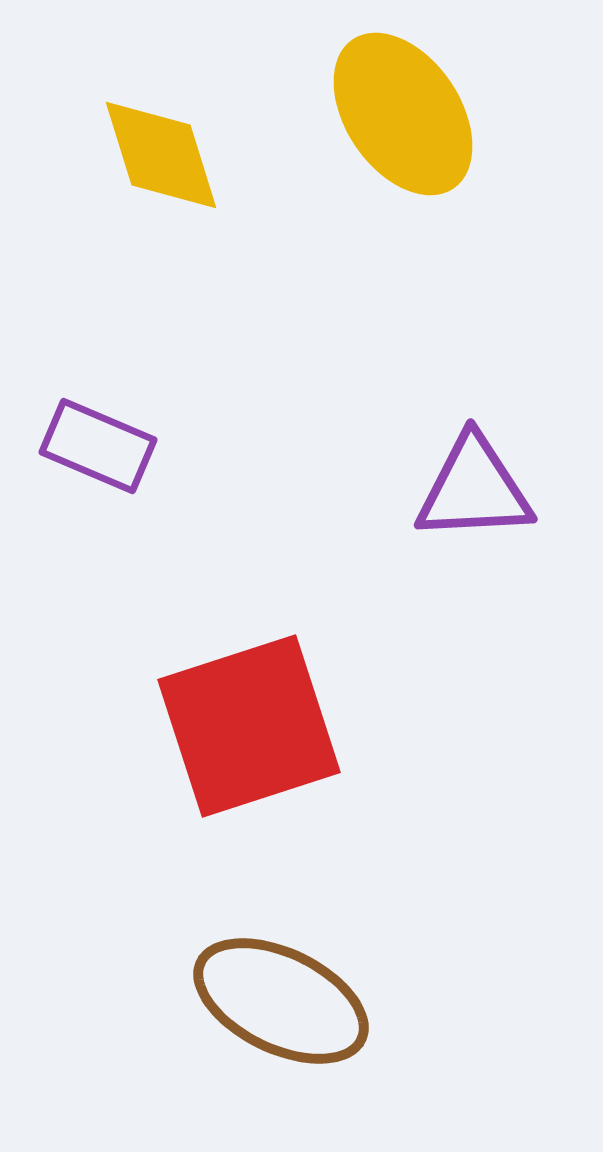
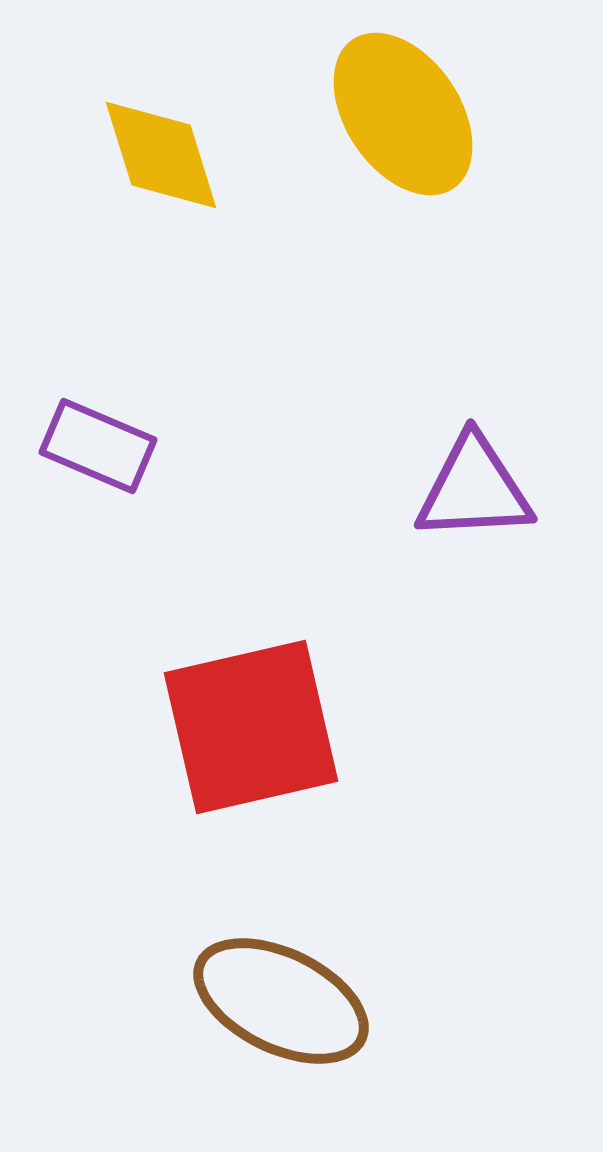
red square: moved 2 px right, 1 px down; rotated 5 degrees clockwise
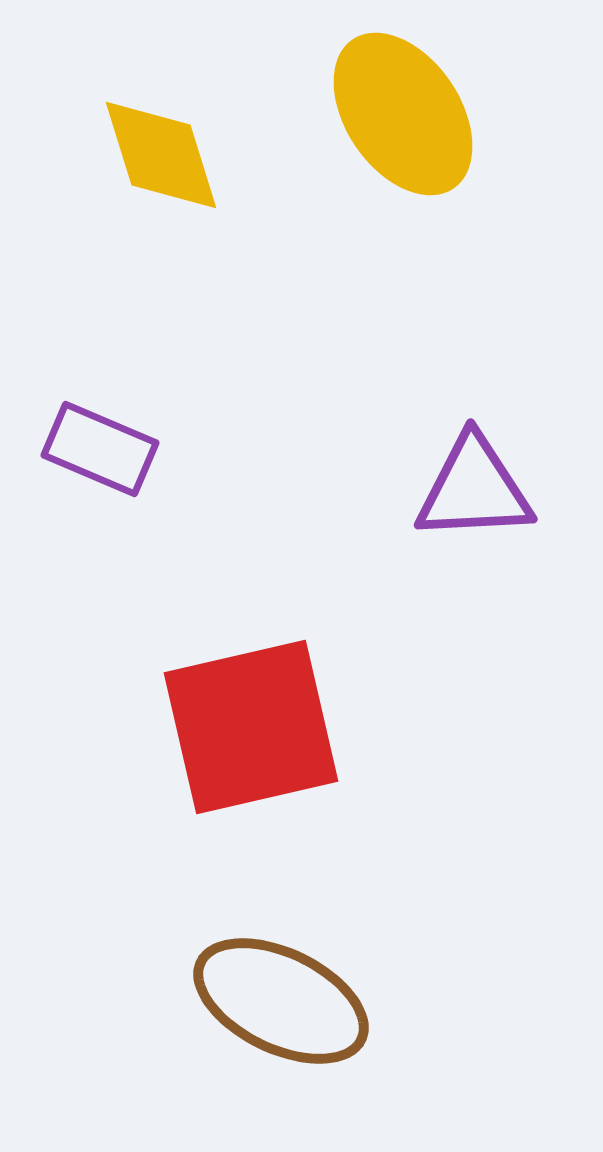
purple rectangle: moved 2 px right, 3 px down
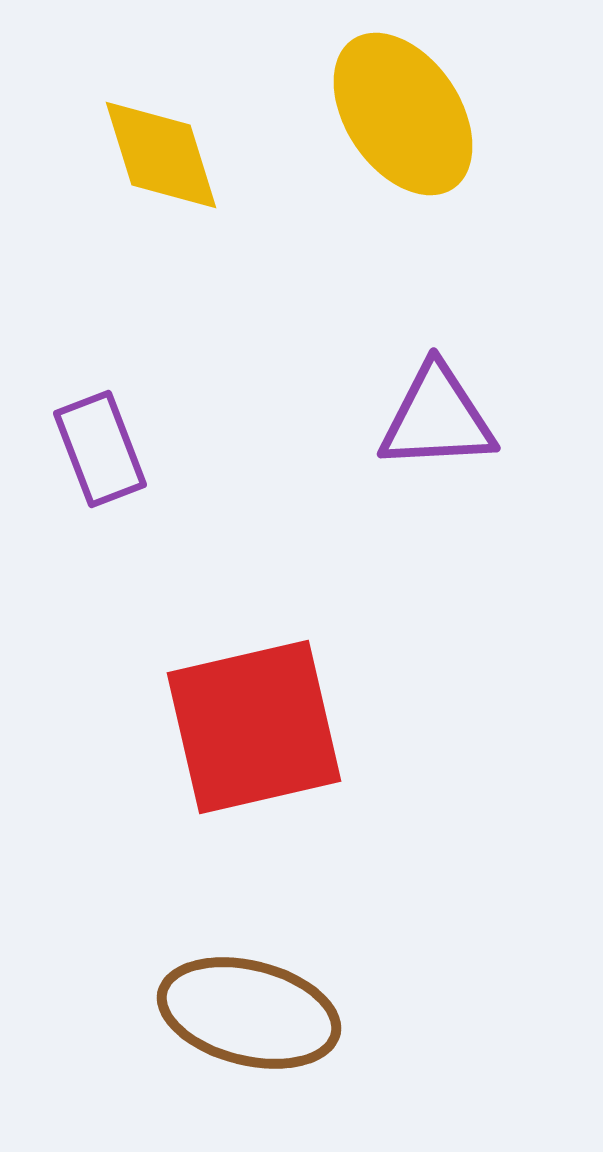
purple rectangle: rotated 46 degrees clockwise
purple triangle: moved 37 px left, 71 px up
red square: moved 3 px right
brown ellipse: moved 32 px left, 12 px down; rotated 12 degrees counterclockwise
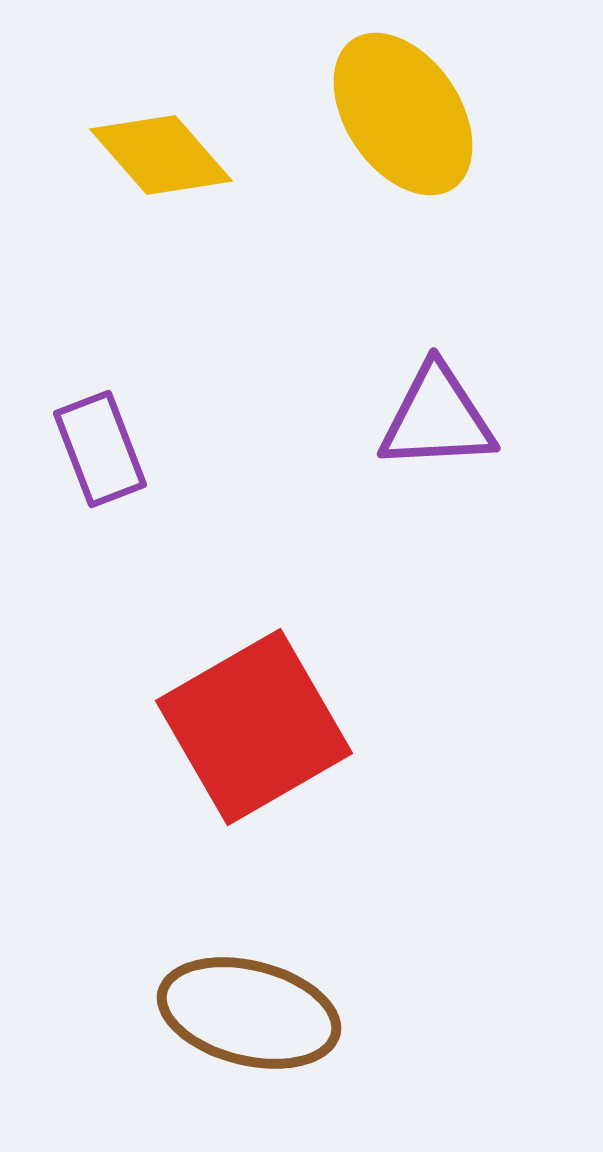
yellow diamond: rotated 24 degrees counterclockwise
red square: rotated 17 degrees counterclockwise
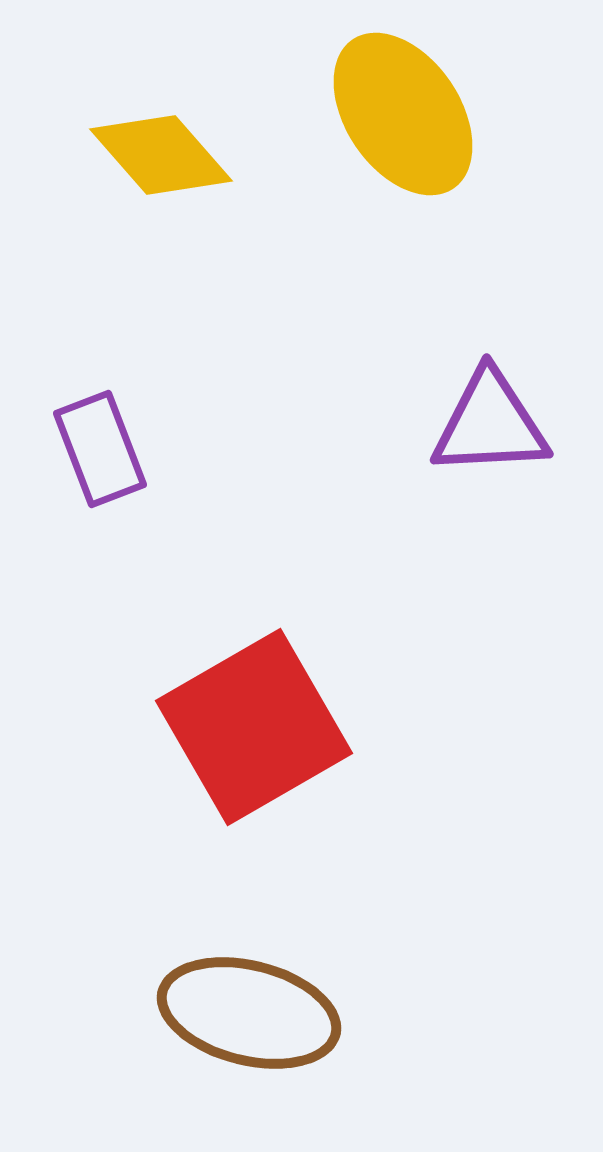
purple triangle: moved 53 px right, 6 px down
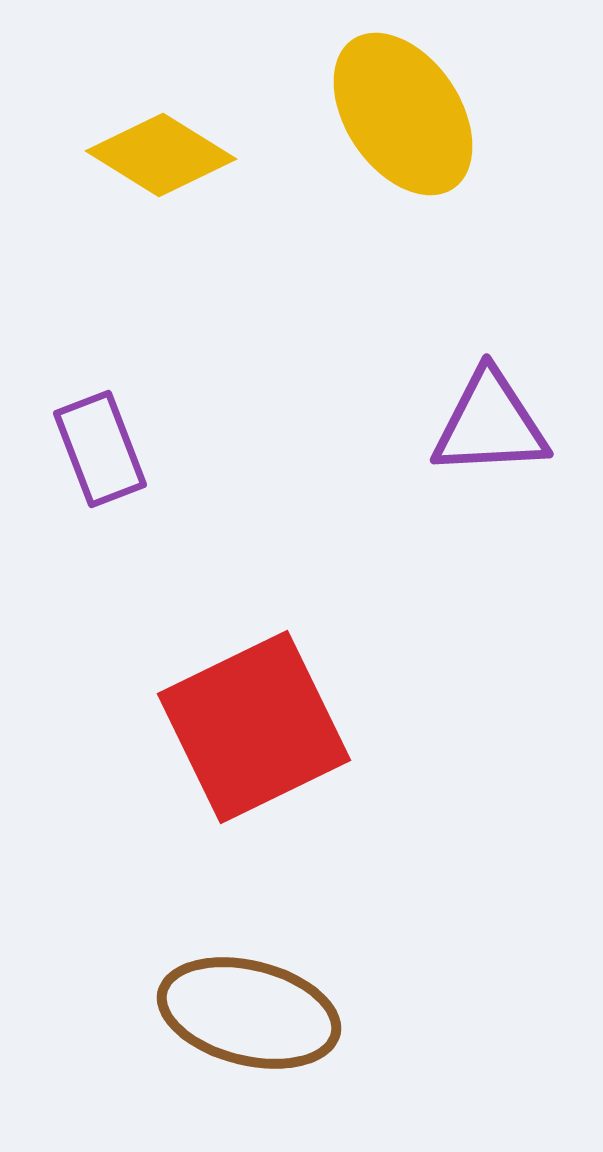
yellow diamond: rotated 17 degrees counterclockwise
red square: rotated 4 degrees clockwise
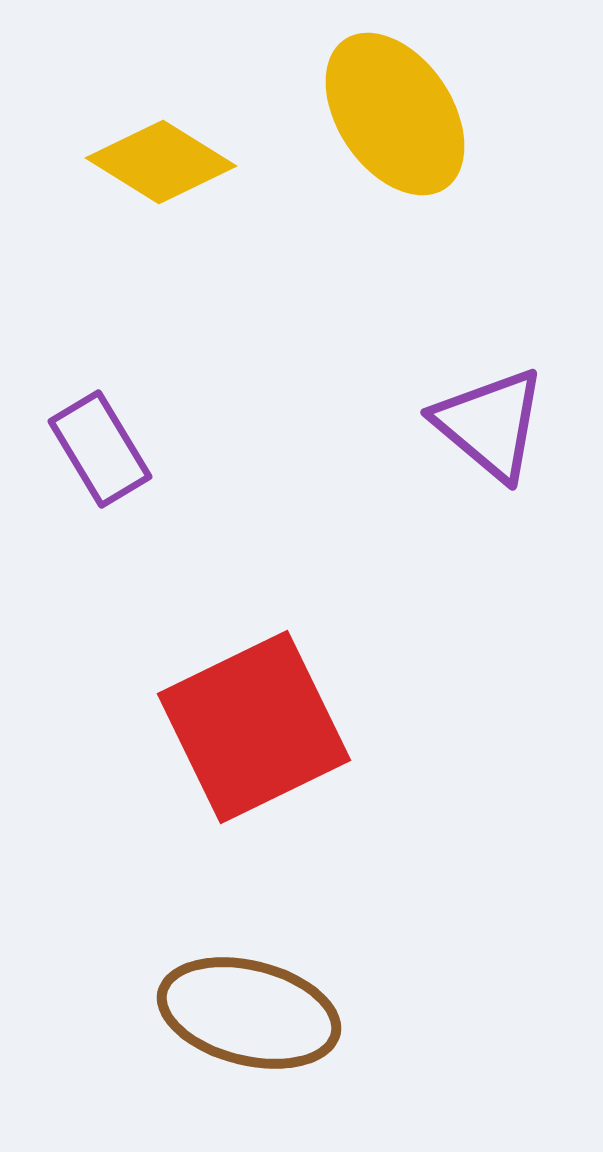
yellow ellipse: moved 8 px left
yellow diamond: moved 7 px down
purple triangle: rotated 43 degrees clockwise
purple rectangle: rotated 10 degrees counterclockwise
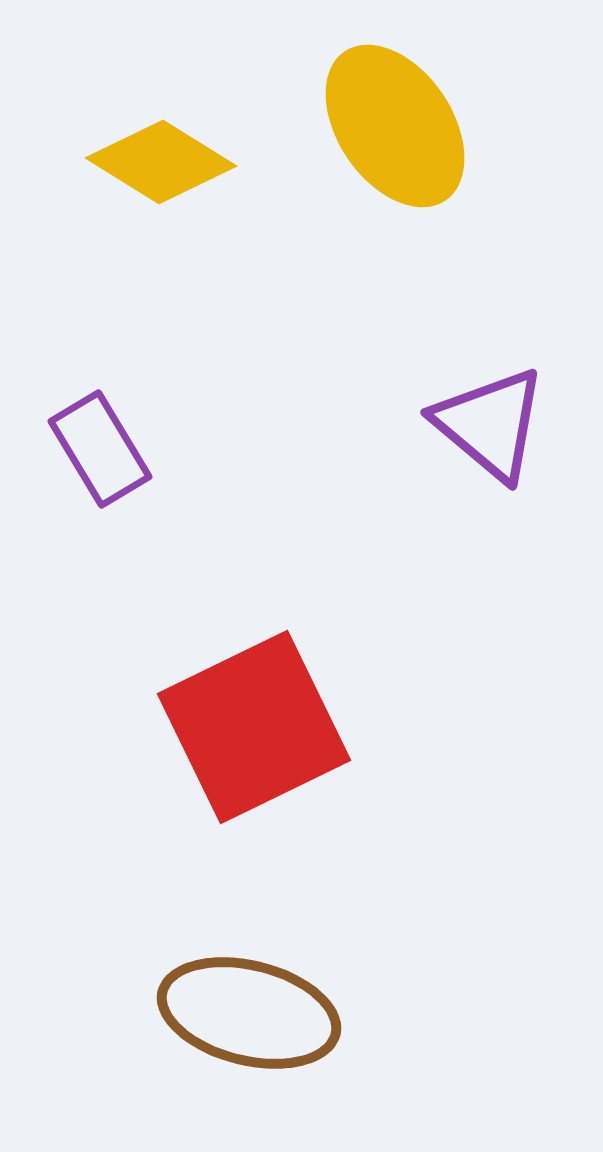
yellow ellipse: moved 12 px down
